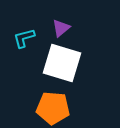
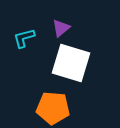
white square: moved 9 px right
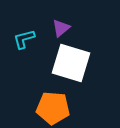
cyan L-shape: moved 1 px down
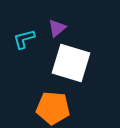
purple triangle: moved 4 px left
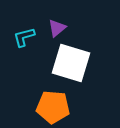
cyan L-shape: moved 2 px up
orange pentagon: moved 1 px up
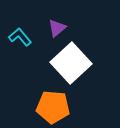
cyan L-shape: moved 4 px left; rotated 65 degrees clockwise
white square: rotated 30 degrees clockwise
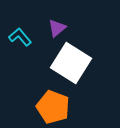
white square: rotated 15 degrees counterclockwise
orange pentagon: rotated 16 degrees clockwise
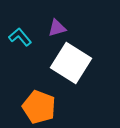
purple triangle: rotated 24 degrees clockwise
orange pentagon: moved 14 px left
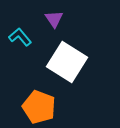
purple triangle: moved 3 px left, 9 px up; rotated 48 degrees counterclockwise
white square: moved 4 px left, 1 px up
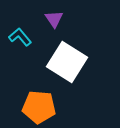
orange pentagon: rotated 16 degrees counterclockwise
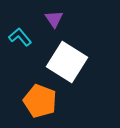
orange pentagon: moved 1 px right, 6 px up; rotated 16 degrees clockwise
